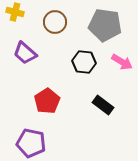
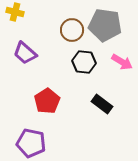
brown circle: moved 17 px right, 8 px down
black rectangle: moved 1 px left, 1 px up
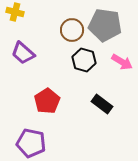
purple trapezoid: moved 2 px left
black hexagon: moved 2 px up; rotated 10 degrees clockwise
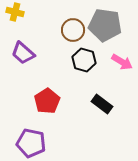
brown circle: moved 1 px right
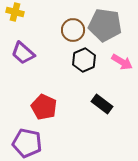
black hexagon: rotated 20 degrees clockwise
red pentagon: moved 3 px left, 6 px down; rotated 15 degrees counterclockwise
purple pentagon: moved 4 px left
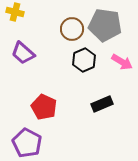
brown circle: moved 1 px left, 1 px up
black rectangle: rotated 60 degrees counterclockwise
purple pentagon: rotated 16 degrees clockwise
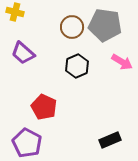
brown circle: moved 2 px up
black hexagon: moved 7 px left, 6 px down
black rectangle: moved 8 px right, 36 px down
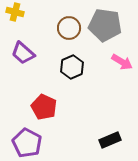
brown circle: moved 3 px left, 1 px down
black hexagon: moved 5 px left, 1 px down
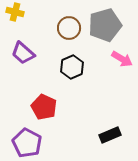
gray pentagon: rotated 24 degrees counterclockwise
pink arrow: moved 3 px up
black rectangle: moved 5 px up
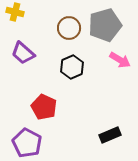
pink arrow: moved 2 px left, 1 px down
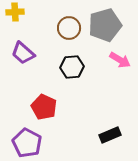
yellow cross: rotated 18 degrees counterclockwise
black hexagon: rotated 20 degrees clockwise
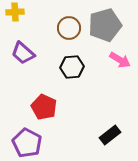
black rectangle: rotated 15 degrees counterclockwise
